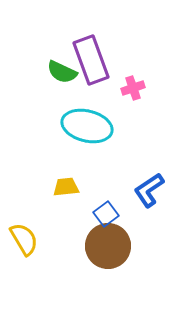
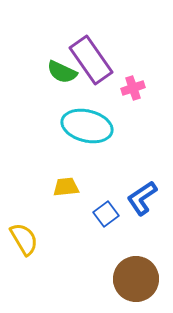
purple rectangle: rotated 15 degrees counterclockwise
blue L-shape: moved 7 px left, 8 px down
brown circle: moved 28 px right, 33 px down
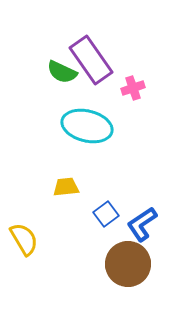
blue L-shape: moved 26 px down
brown circle: moved 8 px left, 15 px up
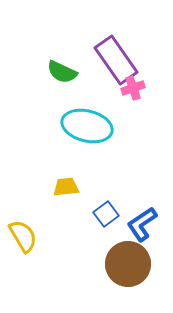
purple rectangle: moved 25 px right
yellow semicircle: moved 1 px left, 3 px up
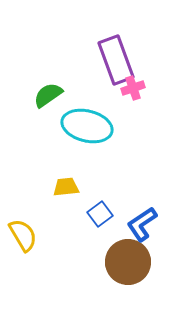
purple rectangle: rotated 15 degrees clockwise
green semicircle: moved 14 px left, 23 px down; rotated 120 degrees clockwise
blue square: moved 6 px left
yellow semicircle: moved 1 px up
brown circle: moved 2 px up
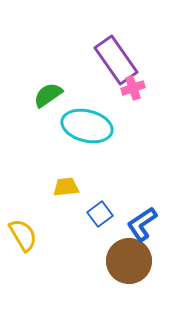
purple rectangle: rotated 15 degrees counterclockwise
brown circle: moved 1 px right, 1 px up
